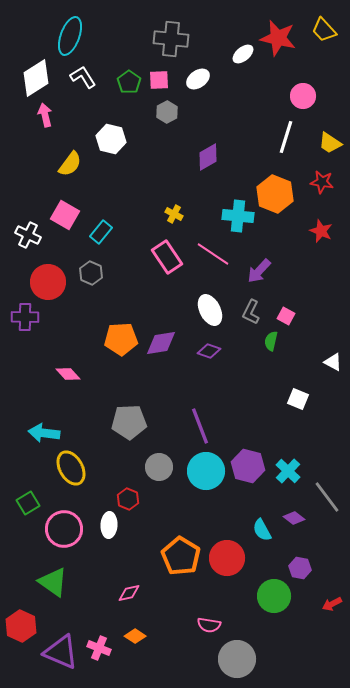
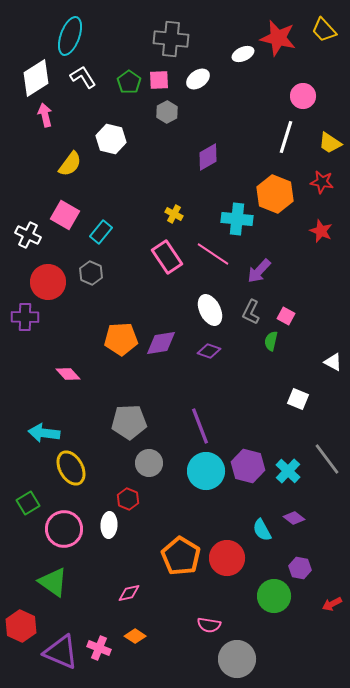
white ellipse at (243, 54): rotated 15 degrees clockwise
cyan cross at (238, 216): moved 1 px left, 3 px down
gray circle at (159, 467): moved 10 px left, 4 px up
gray line at (327, 497): moved 38 px up
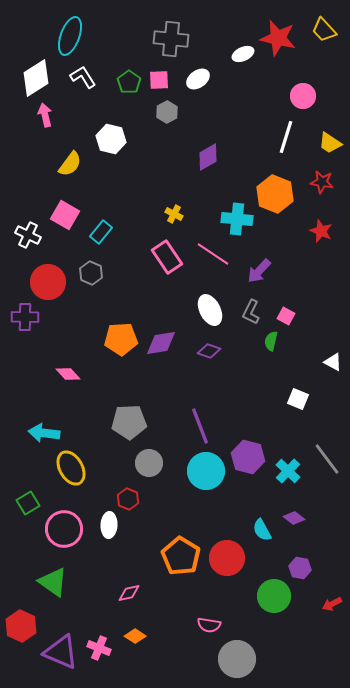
purple hexagon at (248, 466): moved 9 px up
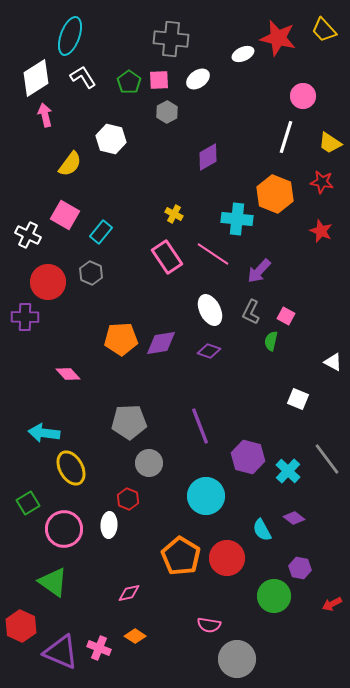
cyan circle at (206, 471): moved 25 px down
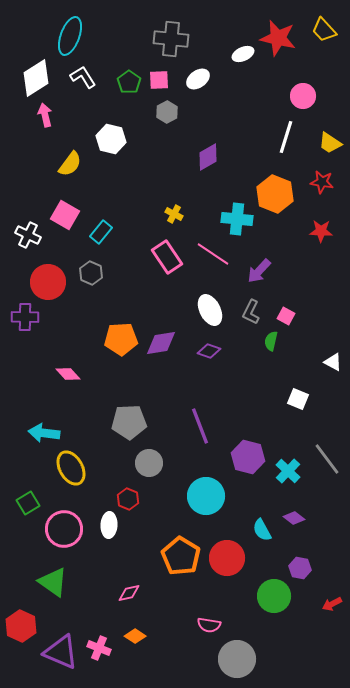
red star at (321, 231): rotated 20 degrees counterclockwise
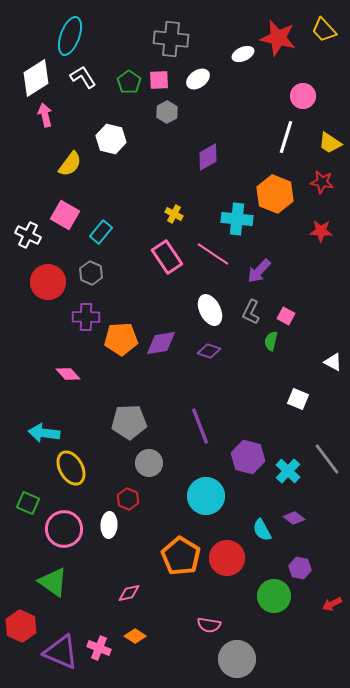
purple cross at (25, 317): moved 61 px right
green square at (28, 503): rotated 35 degrees counterclockwise
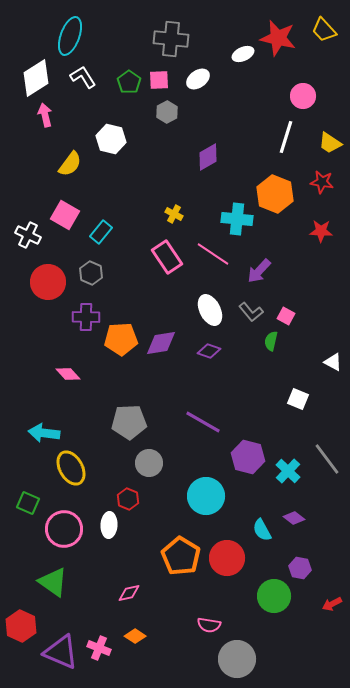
gray L-shape at (251, 312): rotated 65 degrees counterclockwise
purple line at (200, 426): moved 3 px right, 4 px up; rotated 39 degrees counterclockwise
